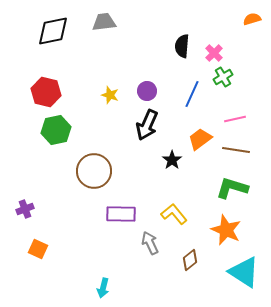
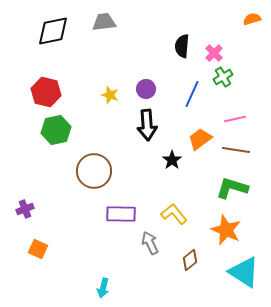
purple circle: moved 1 px left, 2 px up
black arrow: rotated 28 degrees counterclockwise
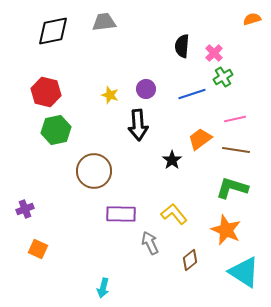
blue line: rotated 48 degrees clockwise
black arrow: moved 9 px left
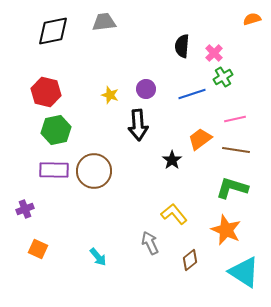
purple rectangle: moved 67 px left, 44 px up
cyan arrow: moved 5 px left, 31 px up; rotated 54 degrees counterclockwise
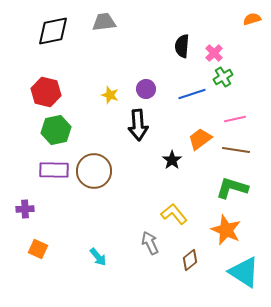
purple cross: rotated 18 degrees clockwise
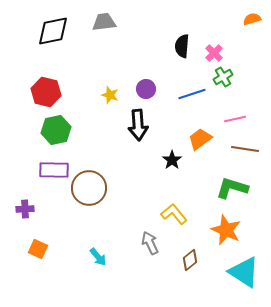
brown line: moved 9 px right, 1 px up
brown circle: moved 5 px left, 17 px down
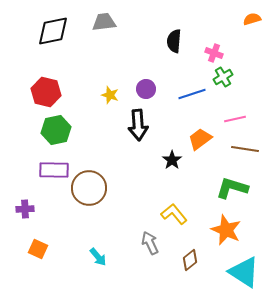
black semicircle: moved 8 px left, 5 px up
pink cross: rotated 24 degrees counterclockwise
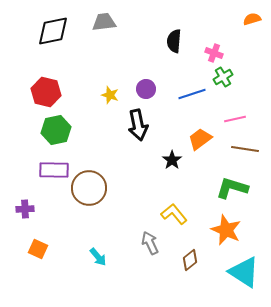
black arrow: rotated 8 degrees counterclockwise
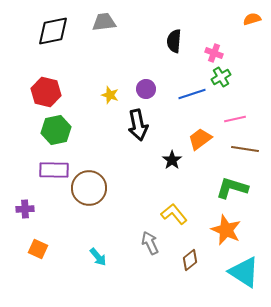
green cross: moved 2 px left
